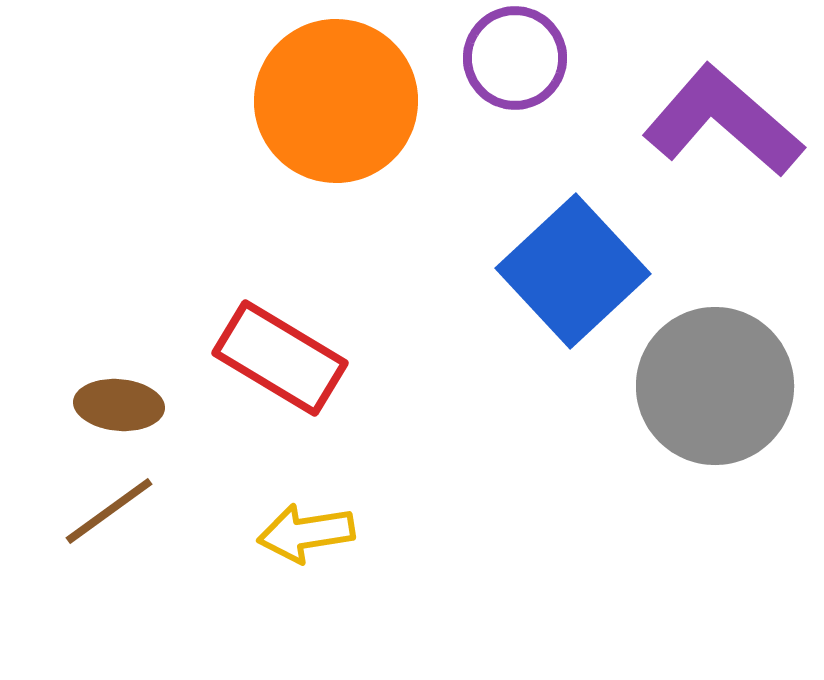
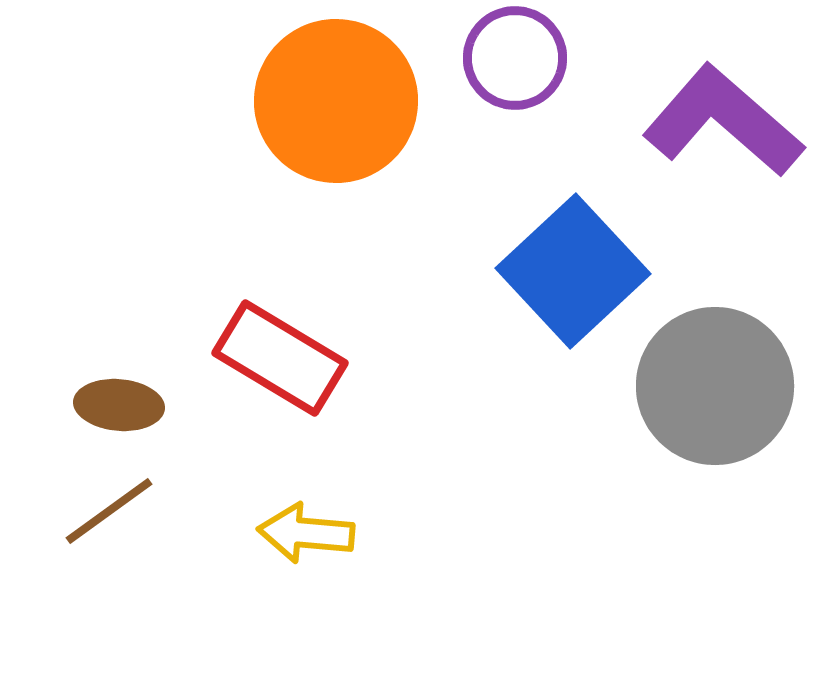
yellow arrow: rotated 14 degrees clockwise
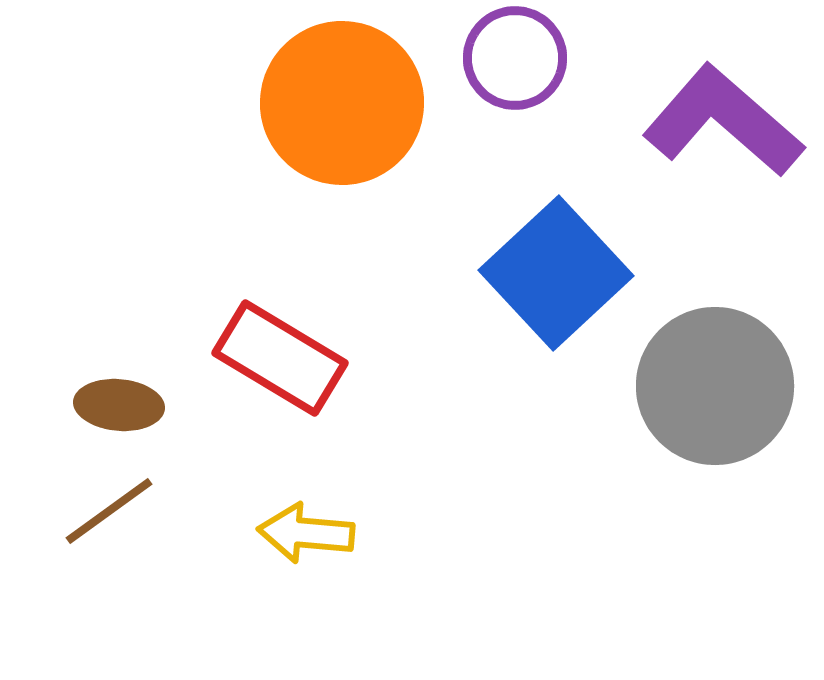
orange circle: moved 6 px right, 2 px down
blue square: moved 17 px left, 2 px down
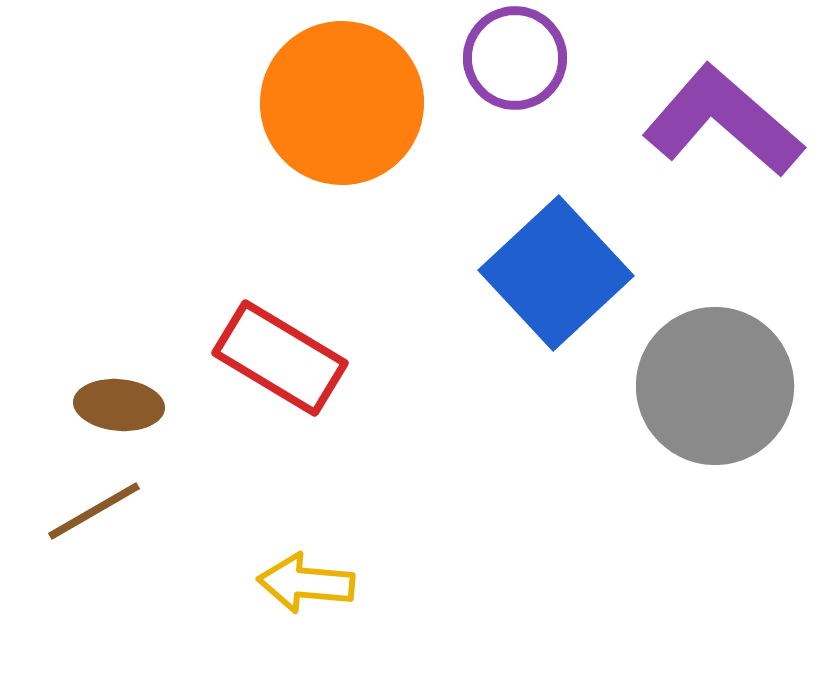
brown line: moved 15 px left; rotated 6 degrees clockwise
yellow arrow: moved 50 px down
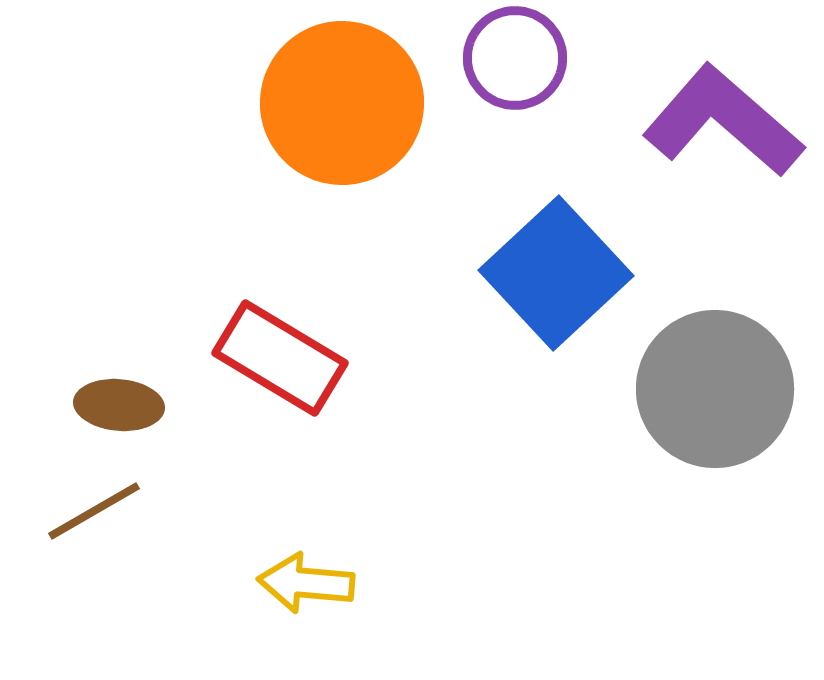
gray circle: moved 3 px down
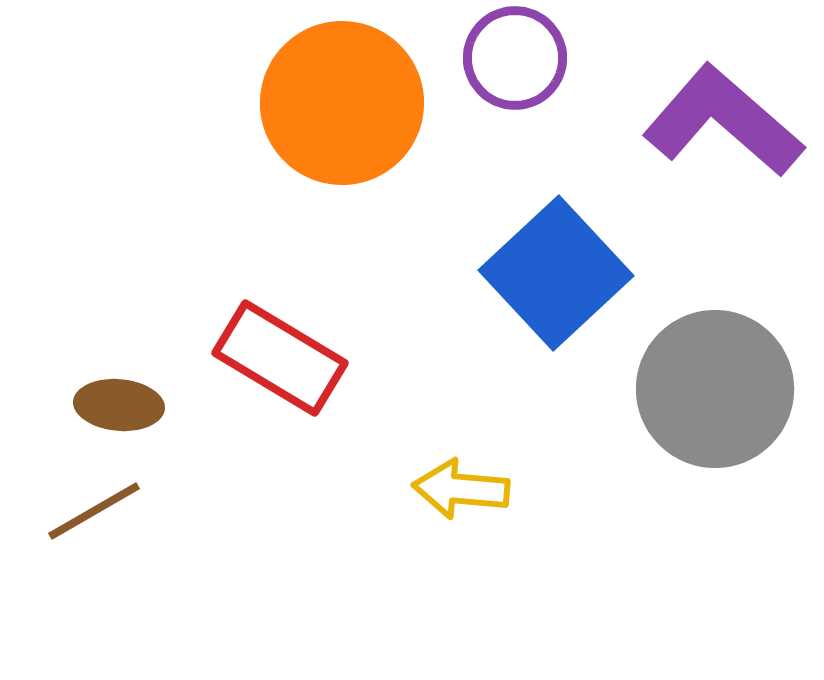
yellow arrow: moved 155 px right, 94 px up
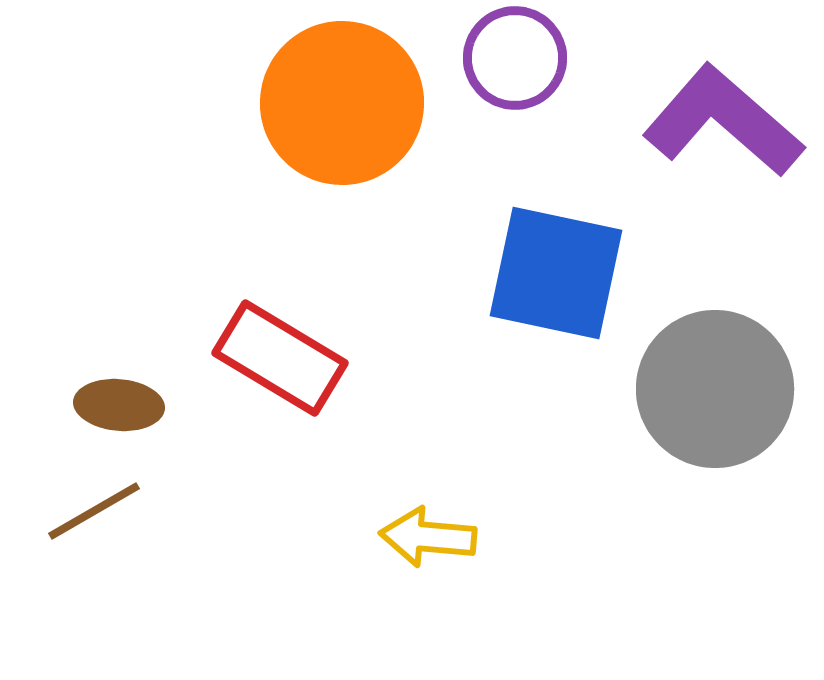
blue square: rotated 35 degrees counterclockwise
yellow arrow: moved 33 px left, 48 px down
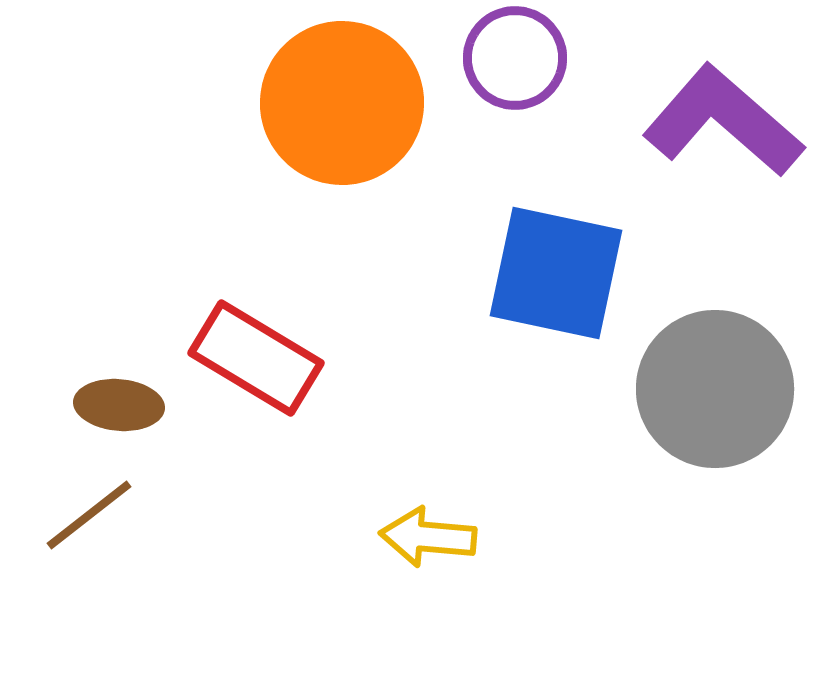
red rectangle: moved 24 px left
brown line: moved 5 px left, 4 px down; rotated 8 degrees counterclockwise
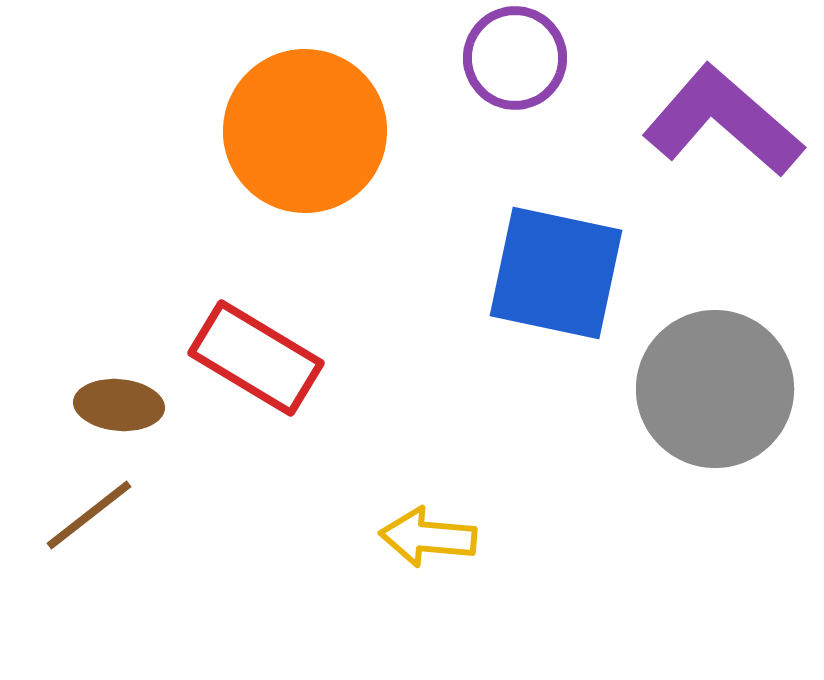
orange circle: moved 37 px left, 28 px down
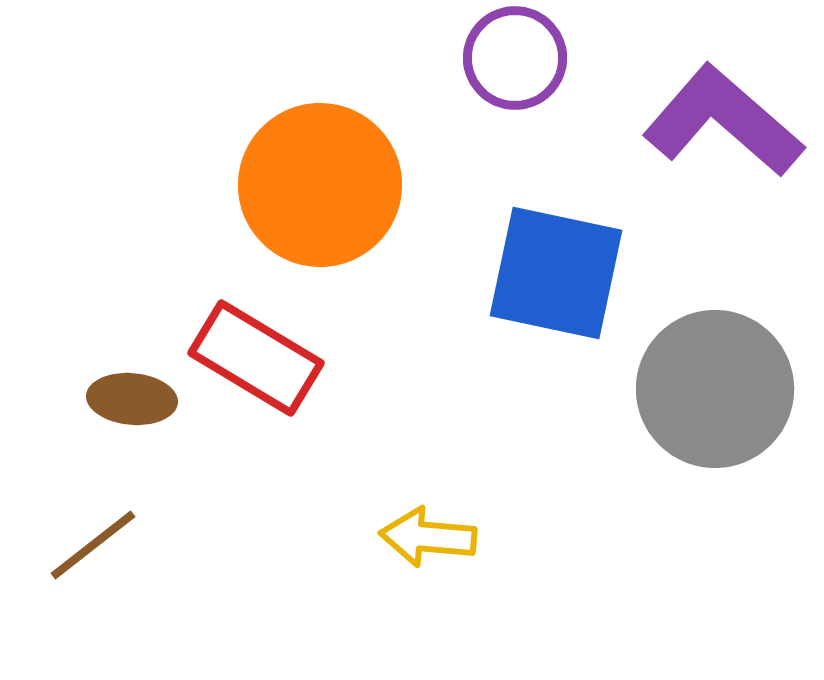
orange circle: moved 15 px right, 54 px down
brown ellipse: moved 13 px right, 6 px up
brown line: moved 4 px right, 30 px down
